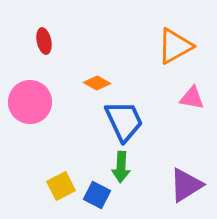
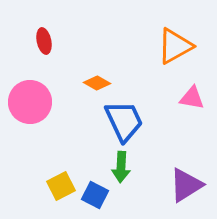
blue square: moved 2 px left
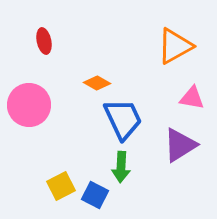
pink circle: moved 1 px left, 3 px down
blue trapezoid: moved 1 px left, 2 px up
purple triangle: moved 6 px left, 40 px up
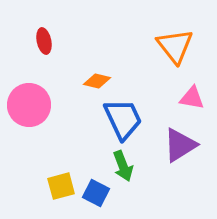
orange triangle: rotated 39 degrees counterclockwise
orange diamond: moved 2 px up; rotated 16 degrees counterclockwise
green arrow: moved 2 px right, 1 px up; rotated 24 degrees counterclockwise
yellow square: rotated 12 degrees clockwise
blue square: moved 1 px right, 2 px up
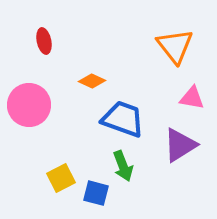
orange diamond: moved 5 px left; rotated 12 degrees clockwise
blue trapezoid: rotated 45 degrees counterclockwise
yellow square: moved 8 px up; rotated 12 degrees counterclockwise
blue square: rotated 12 degrees counterclockwise
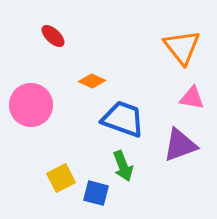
red ellipse: moved 9 px right, 5 px up; rotated 35 degrees counterclockwise
orange triangle: moved 7 px right, 1 px down
pink circle: moved 2 px right
purple triangle: rotated 12 degrees clockwise
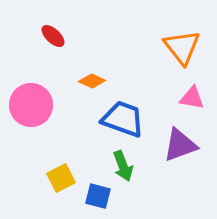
blue square: moved 2 px right, 3 px down
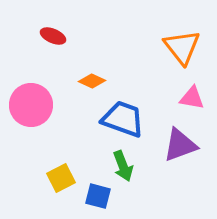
red ellipse: rotated 20 degrees counterclockwise
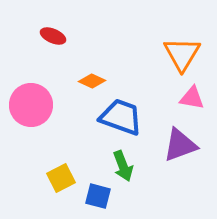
orange triangle: moved 7 px down; rotated 9 degrees clockwise
blue trapezoid: moved 2 px left, 2 px up
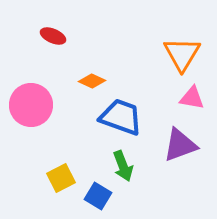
blue square: rotated 16 degrees clockwise
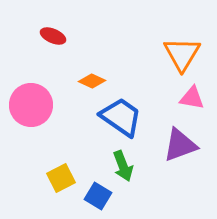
blue trapezoid: rotated 15 degrees clockwise
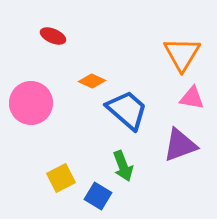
pink circle: moved 2 px up
blue trapezoid: moved 6 px right, 7 px up; rotated 6 degrees clockwise
